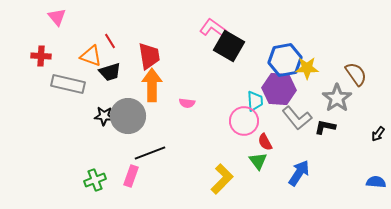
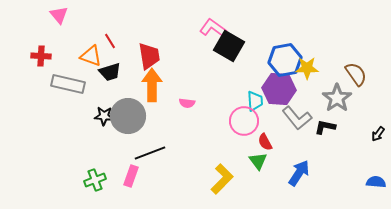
pink triangle: moved 2 px right, 2 px up
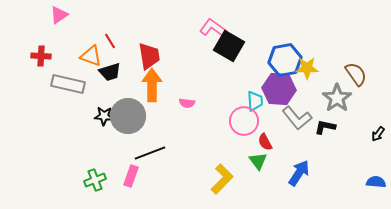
pink triangle: rotated 36 degrees clockwise
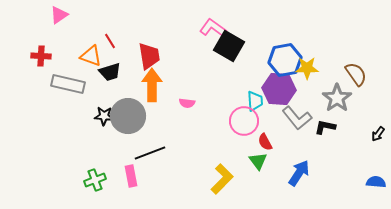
pink rectangle: rotated 30 degrees counterclockwise
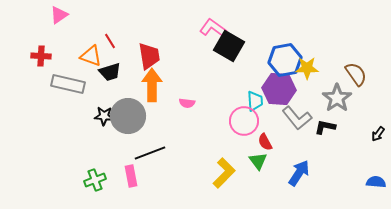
yellow L-shape: moved 2 px right, 6 px up
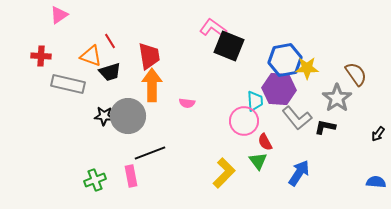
black square: rotated 8 degrees counterclockwise
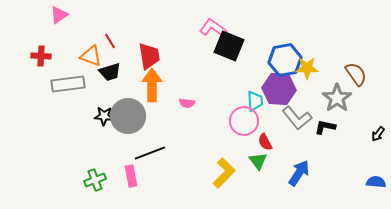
gray rectangle: rotated 20 degrees counterclockwise
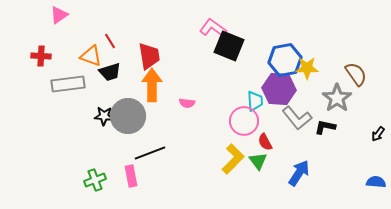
yellow L-shape: moved 9 px right, 14 px up
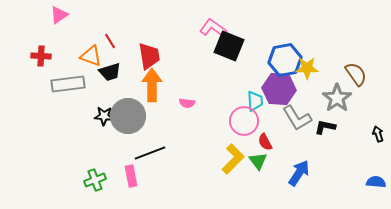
gray L-shape: rotated 8 degrees clockwise
black arrow: rotated 126 degrees clockwise
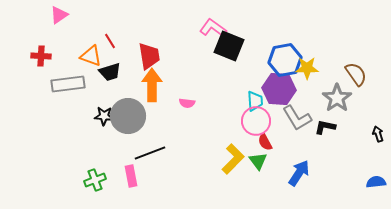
pink circle: moved 12 px right
blue semicircle: rotated 12 degrees counterclockwise
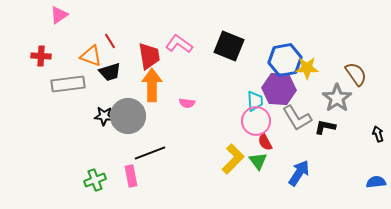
pink L-shape: moved 34 px left, 16 px down
